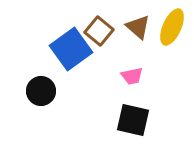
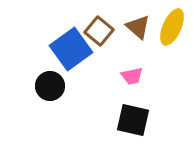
black circle: moved 9 px right, 5 px up
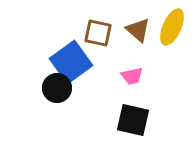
brown triangle: moved 3 px down
brown square: moved 1 px left, 2 px down; rotated 28 degrees counterclockwise
blue square: moved 13 px down
black circle: moved 7 px right, 2 px down
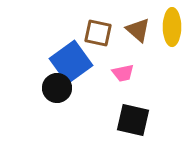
yellow ellipse: rotated 24 degrees counterclockwise
pink trapezoid: moved 9 px left, 3 px up
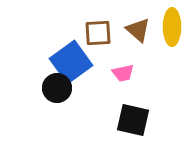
brown square: rotated 16 degrees counterclockwise
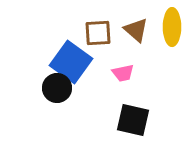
brown triangle: moved 2 px left
blue square: rotated 18 degrees counterclockwise
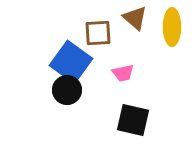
brown triangle: moved 1 px left, 12 px up
black circle: moved 10 px right, 2 px down
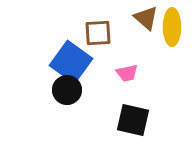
brown triangle: moved 11 px right
pink trapezoid: moved 4 px right
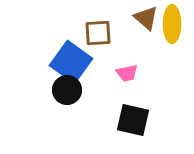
yellow ellipse: moved 3 px up
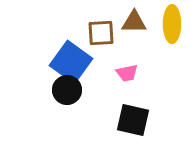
brown triangle: moved 12 px left, 4 px down; rotated 40 degrees counterclockwise
brown square: moved 3 px right
